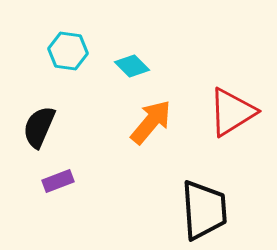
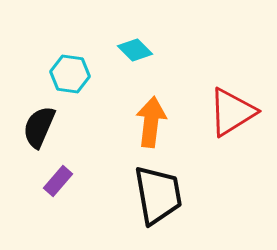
cyan hexagon: moved 2 px right, 23 px down
cyan diamond: moved 3 px right, 16 px up
orange arrow: rotated 33 degrees counterclockwise
purple rectangle: rotated 28 degrees counterclockwise
black trapezoid: moved 46 px left, 15 px up; rotated 6 degrees counterclockwise
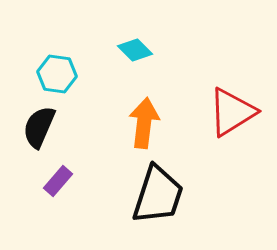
cyan hexagon: moved 13 px left
orange arrow: moved 7 px left, 1 px down
black trapezoid: rotated 28 degrees clockwise
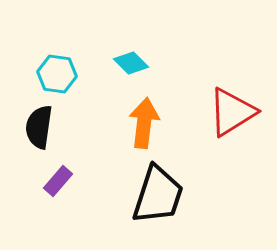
cyan diamond: moved 4 px left, 13 px down
black semicircle: rotated 15 degrees counterclockwise
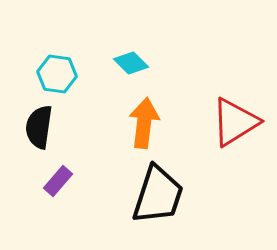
red triangle: moved 3 px right, 10 px down
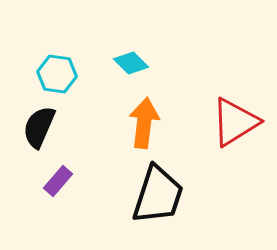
black semicircle: rotated 15 degrees clockwise
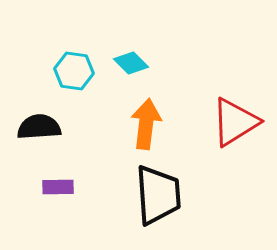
cyan hexagon: moved 17 px right, 3 px up
orange arrow: moved 2 px right, 1 px down
black semicircle: rotated 63 degrees clockwise
purple rectangle: moved 6 px down; rotated 48 degrees clockwise
black trapezoid: rotated 22 degrees counterclockwise
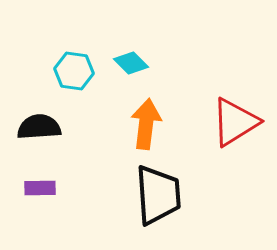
purple rectangle: moved 18 px left, 1 px down
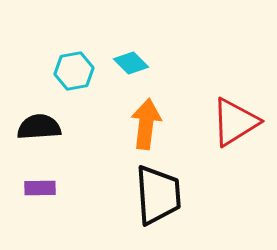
cyan hexagon: rotated 18 degrees counterclockwise
